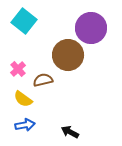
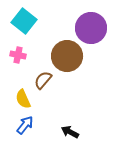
brown circle: moved 1 px left, 1 px down
pink cross: moved 14 px up; rotated 35 degrees counterclockwise
brown semicircle: rotated 36 degrees counterclockwise
yellow semicircle: rotated 30 degrees clockwise
blue arrow: rotated 42 degrees counterclockwise
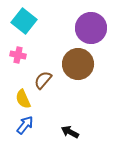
brown circle: moved 11 px right, 8 px down
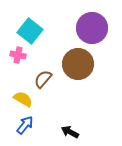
cyan square: moved 6 px right, 10 px down
purple circle: moved 1 px right
brown semicircle: moved 1 px up
yellow semicircle: rotated 144 degrees clockwise
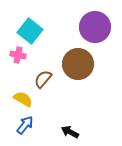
purple circle: moved 3 px right, 1 px up
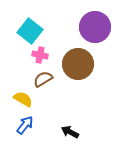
pink cross: moved 22 px right
brown semicircle: rotated 18 degrees clockwise
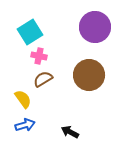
cyan square: moved 1 px down; rotated 20 degrees clockwise
pink cross: moved 1 px left, 1 px down
brown circle: moved 11 px right, 11 px down
yellow semicircle: rotated 24 degrees clockwise
blue arrow: rotated 36 degrees clockwise
